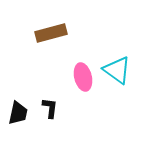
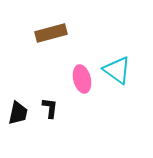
pink ellipse: moved 1 px left, 2 px down
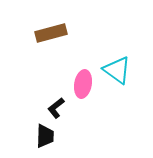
pink ellipse: moved 1 px right, 5 px down; rotated 24 degrees clockwise
black L-shape: moved 6 px right; rotated 135 degrees counterclockwise
black trapezoid: moved 27 px right, 23 px down; rotated 10 degrees counterclockwise
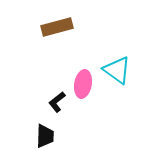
brown rectangle: moved 6 px right, 6 px up
black L-shape: moved 1 px right, 6 px up
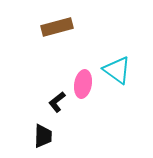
black trapezoid: moved 2 px left
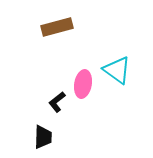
black trapezoid: moved 1 px down
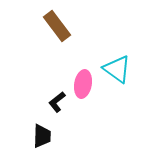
brown rectangle: moved 1 px up; rotated 68 degrees clockwise
cyan triangle: moved 1 px up
black trapezoid: moved 1 px left, 1 px up
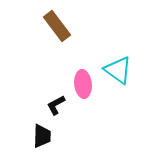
cyan triangle: moved 1 px right, 1 px down
pink ellipse: rotated 16 degrees counterclockwise
black L-shape: moved 1 px left, 3 px down; rotated 10 degrees clockwise
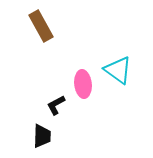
brown rectangle: moved 16 px left; rotated 8 degrees clockwise
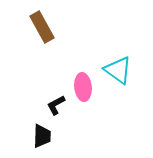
brown rectangle: moved 1 px right, 1 px down
pink ellipse: moved 3 px down
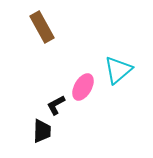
cyan triangle: rotated 44 degrees clockwise
pink ellipse: rotated 36 degrees clockwise
black trapezoid: moved 5 px up
